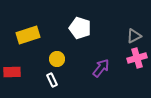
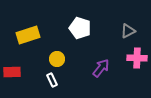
gray triangle: moved 6 px left, 5 px up
pink cross: rotated 18 degrees clockwise
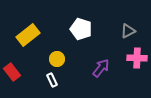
white pentagon: moved 1 px right, 1 px down
yellow rectangle: rotated 20 degrees counterclockwise
red rectangle: rotated 54 degrees clockwise
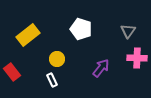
gray triangle: rotated 28 degrees counterclockwise
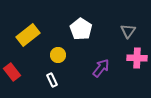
white pentagon: rotated 15 degrees clockwise
yellow circle: moved 1 px right, 4 px up
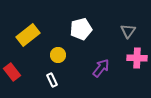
white pentagon: rotated 25 degrees clockwise
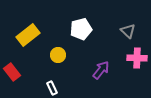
gray triangle: rotated 21 degrees counterclockwise
purple arrow: moved 2 px down
white rectangle: moved 8 px down
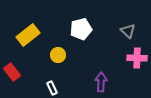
purple arrow: moved 12 px down; rotated 36 degrees counterclockwise
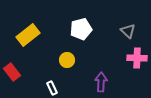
yellow circle: moved 9 px right, 5 px down
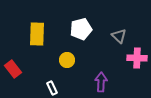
gray triangle: moved 9 px left, 5 px down
yellow rectangle: moved 9 px right, 1 px up; rotated 50 degrees counterclockwise
red rectangle: moved 1 px right, 3 px up
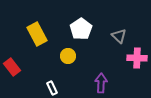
white pentagon: rotated 20 degrees counterclockwise
yellow rectangle: rotated 30 degrees counterclockwise
yellow circle: moved 1 px right, 4 px up
red rectangle: moved 1 px left, 2 px up
purple arrow: moved 1 px down
